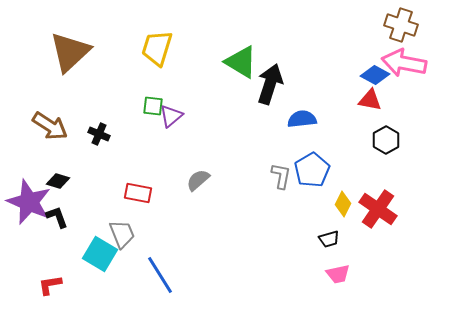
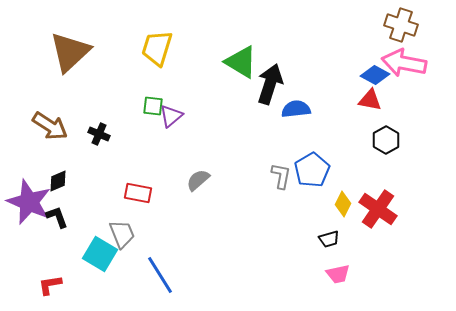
blue semicircle: moved 6 px left, 10 px up
black diamond: rotated 40 degrees counterclockwise
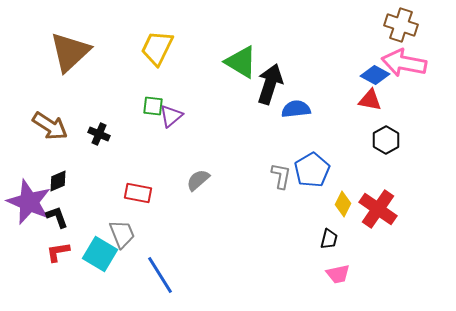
yellow trapezoid: rotated 9 degrees clockwise
black trapezoid: rotated 60 degrees counterclockwise
red L-shape: moved 8 px right, 33 px up
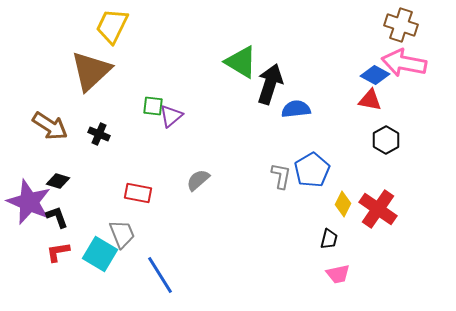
yellow trapezoid: moved 45 px left, 22 px up
brown triangle: moved 21 px right, 19 px down
black diamond: rotated 40 degrees clockwise
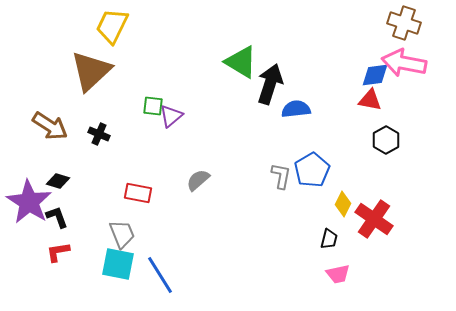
brown cross: moved 3 px right, 2 px up
blue diamond: rotated 36 degrees counterclockwise
purple star: rotated 9 degrees clockwise
red cross: moved 4 px left, 10 px down
cyan square: moved 18 px right, 10 px down; rotated 20 degrees counterclockwise
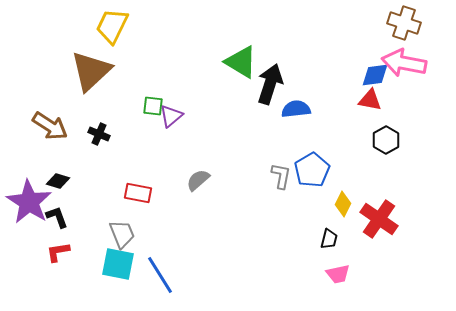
red cross: moved 5 px right
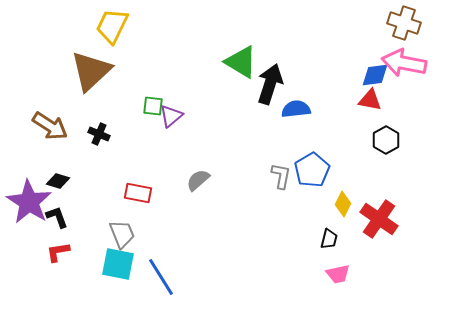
blue line: moved 1 px right, 2 px down
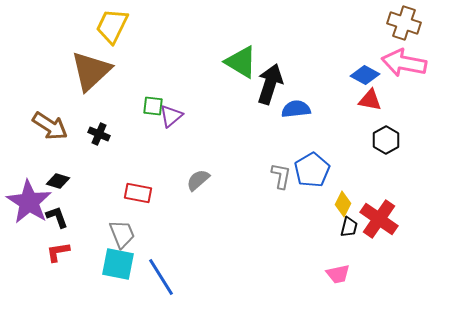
blue diamond: moved 10 px left; rotated 36 degrees clockwise
black trapezoid: moved 20 px right, 12 px up
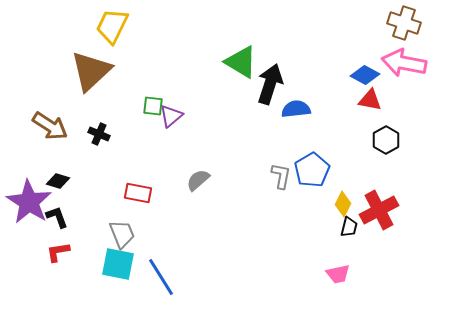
red cross: moved 9 px up; rotated 27 degrees clockwise
